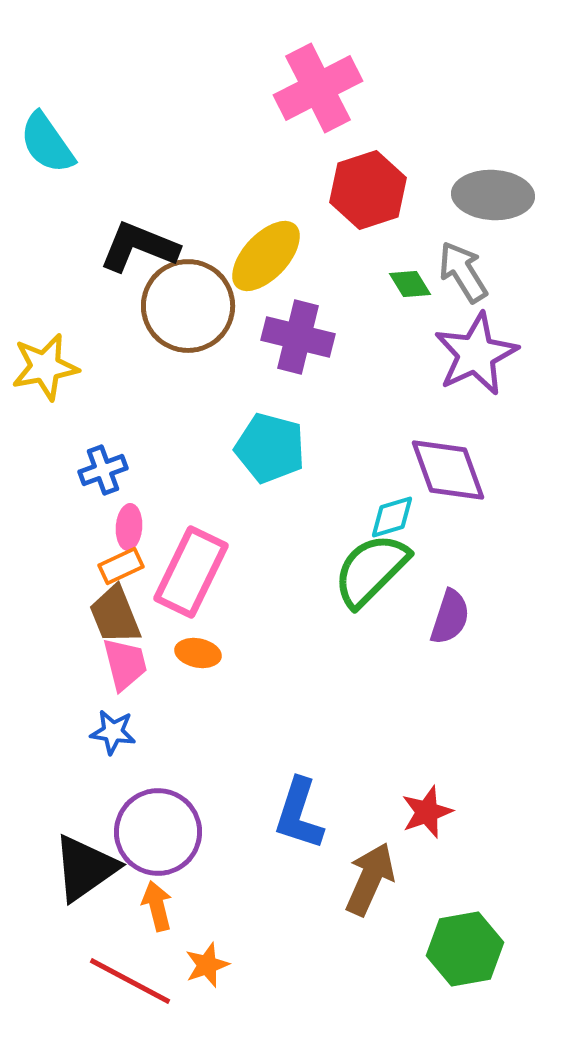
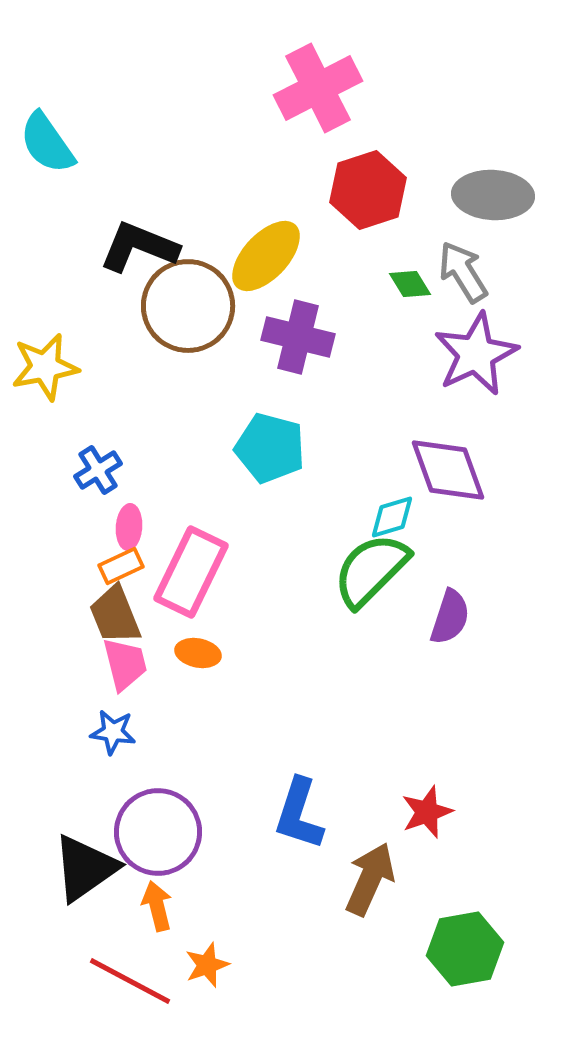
blue cross: moved 5 px left; rotated 12 degrees counterclockwise
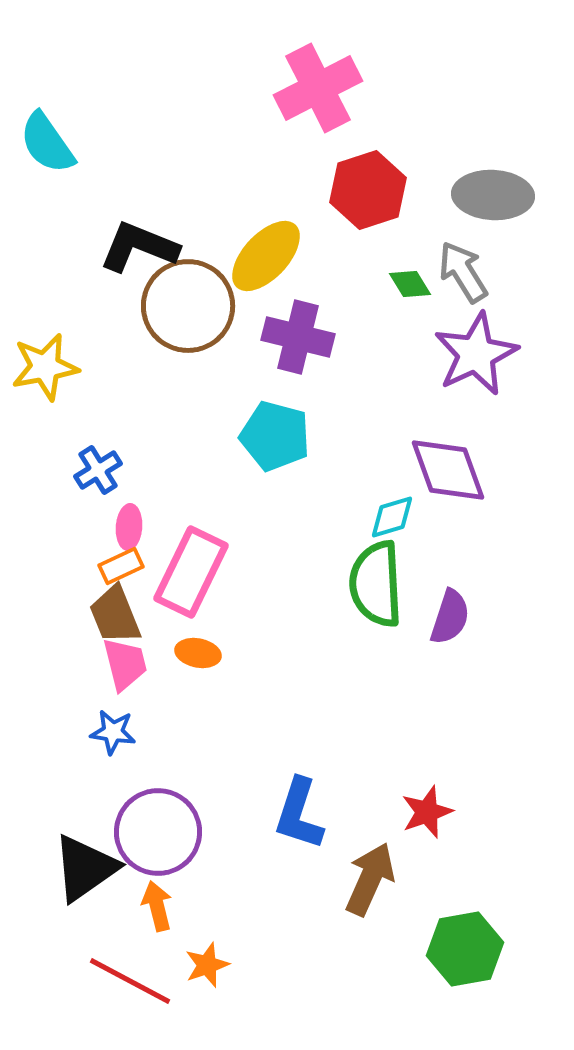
cyan pentagon: moved 5 px right, 12 px up
green semicircle: moved 5 px right, 14 px down; rotated 48 degrees counterclockwise
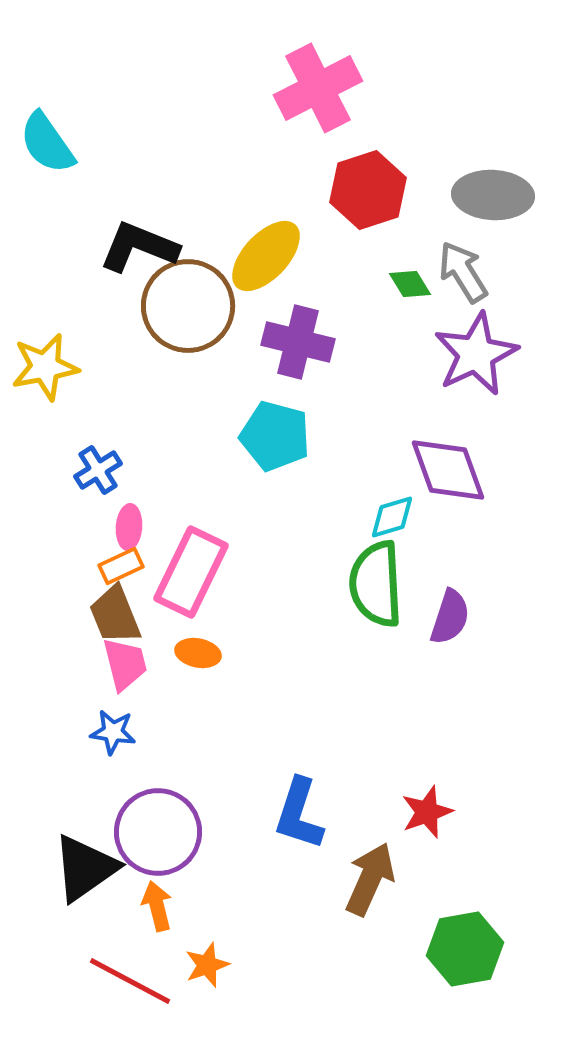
purple cross: moved 5 px down
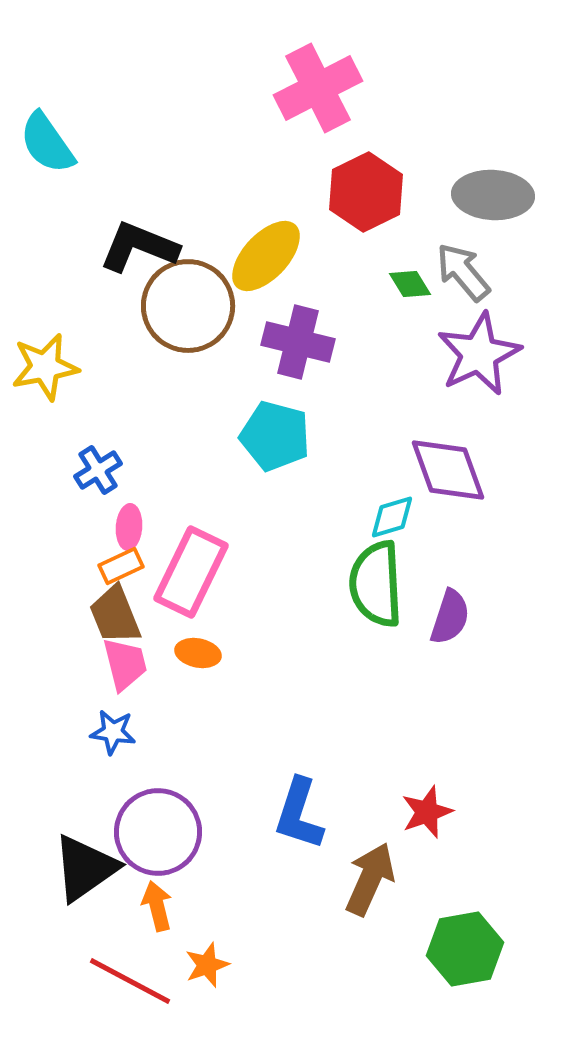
red hexagon: moved 2 px left, 2 px down; rotated 8 degrees counterclockwise
gray arrow: rotated 8 degrees counterclockwise
purple star: moved 3 px right
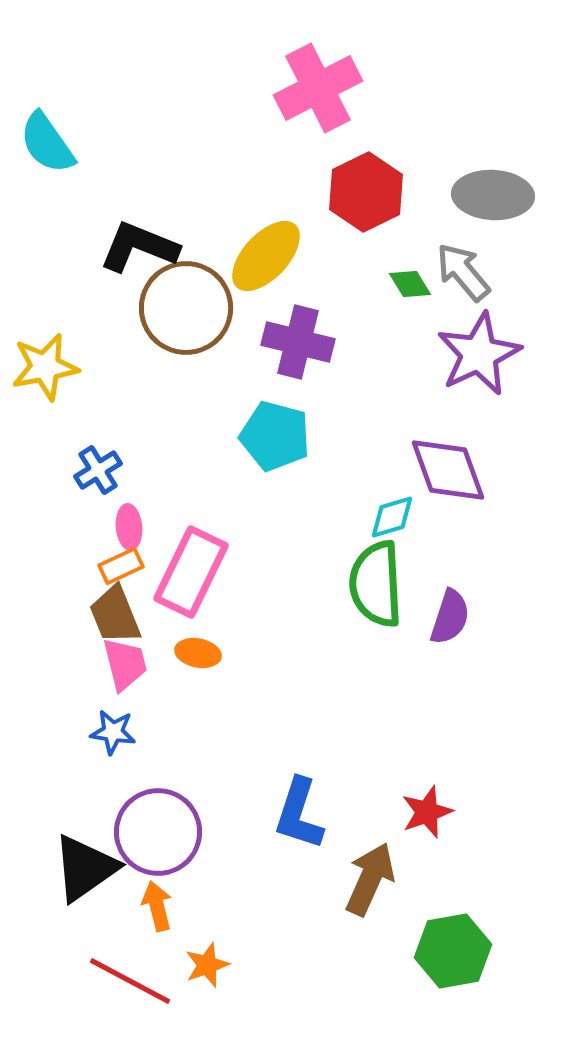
brown circle: moved 2 px left, 2 px down
pink ellipse: rotated 9 degrees counterclockwise
green hexagon: moved 12 px left, 2 px down
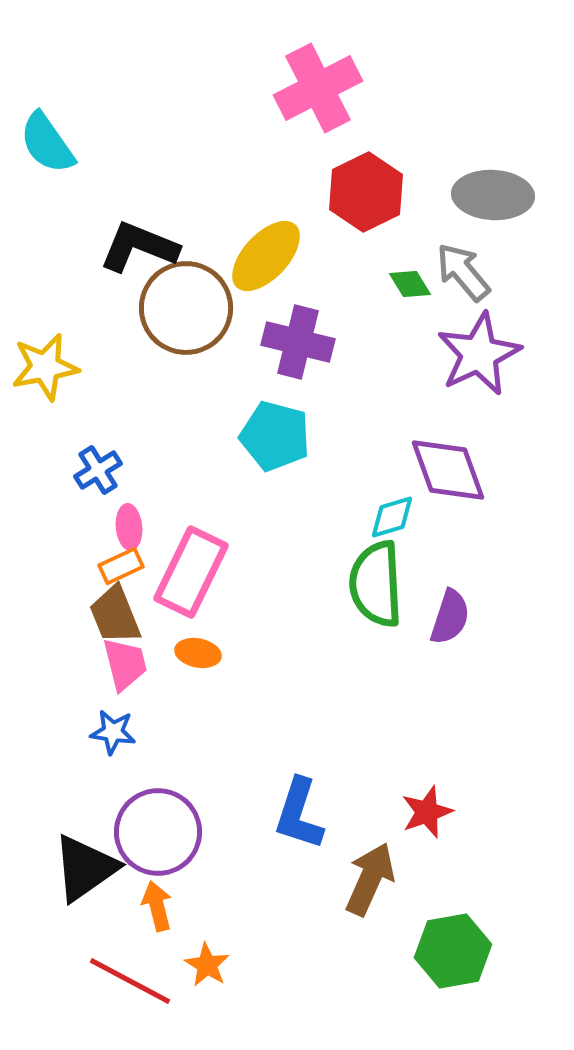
orange star: rotated 21 degrees counterclockwise
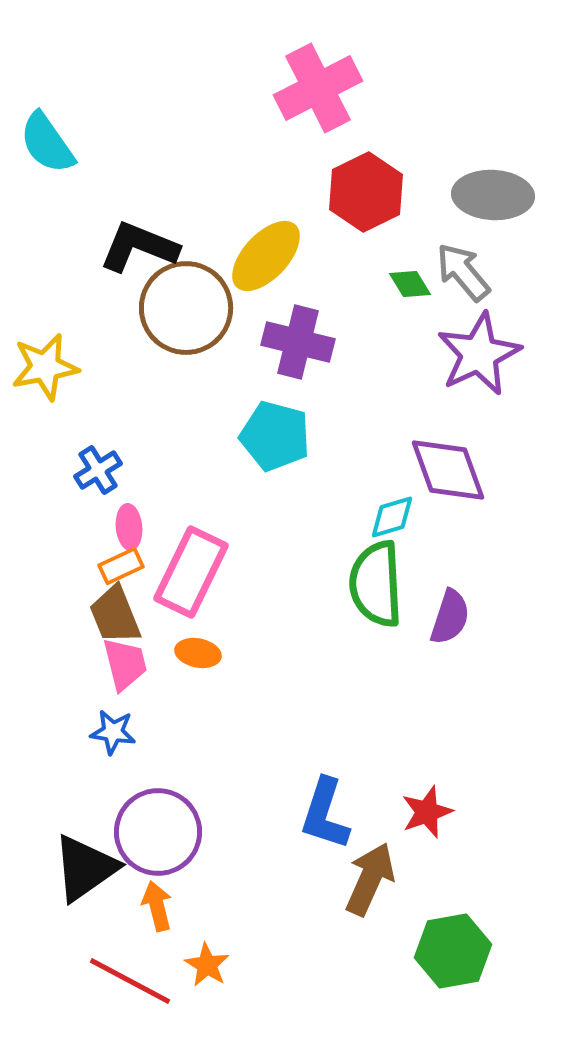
blue L-shape: moved 26 px right
